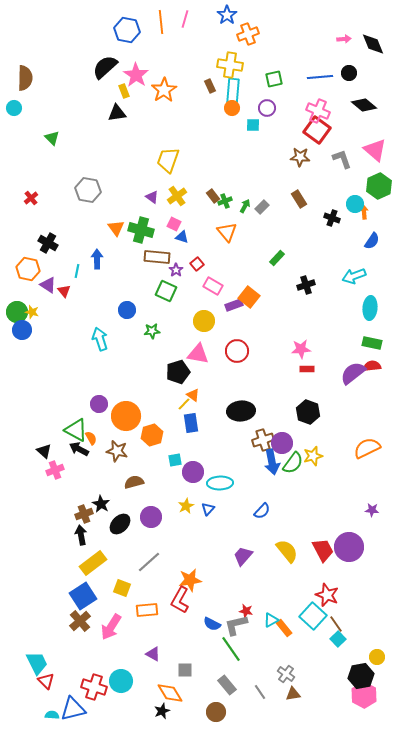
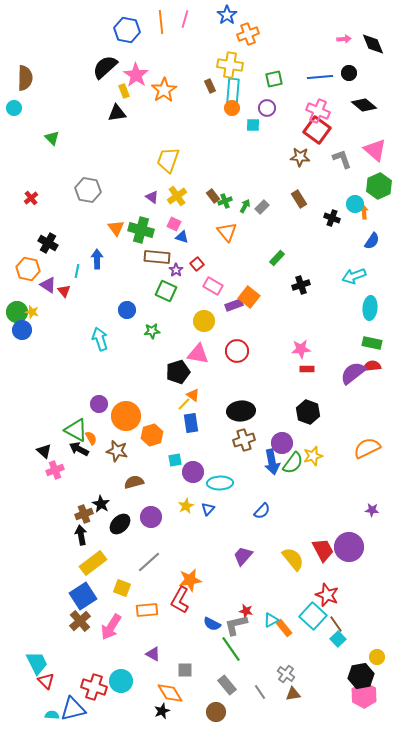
black cross at (306, 285): moved 5 px left
brown cross at (263, 440): moved 19 px left
yellow semicircle at (287, 551): moved 6 px right, 8 px down
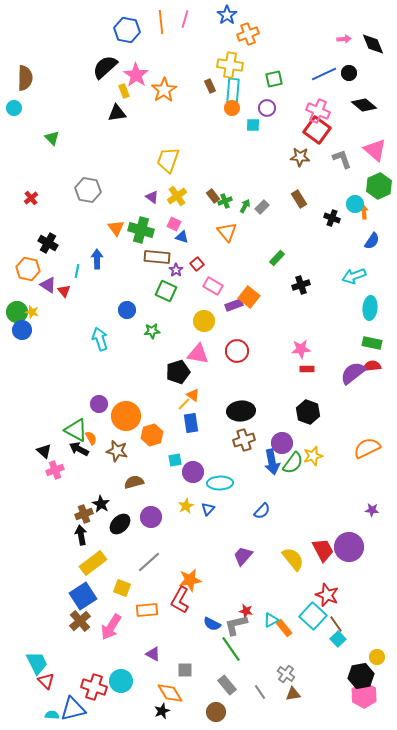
blue line at (320, 77): moved 4 px right, 3 px up; rotated 20 degrees counterclockwise
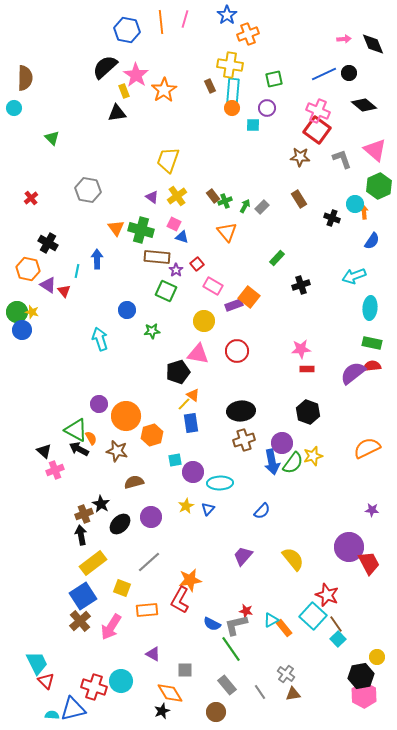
red trapezoid at (323, 550): moved 46 px right, 13 px down
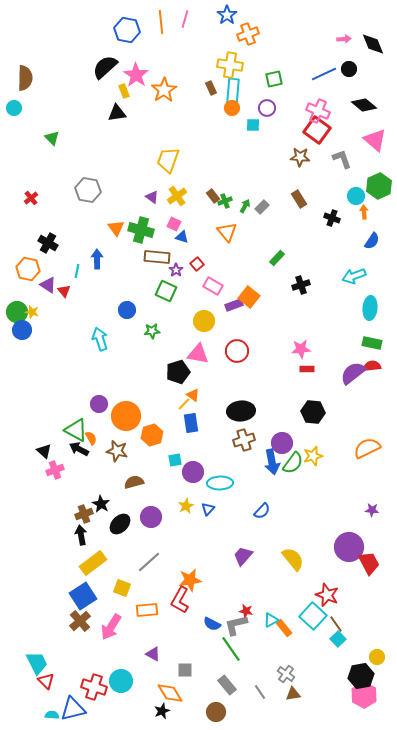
black circle at (349, 73): moved 4 px up
brown rectangle at (210, 86): moved 1 px right, 2 px down
pink triangle at (375, 150): moved 10 px up
cyan circle at (355, 204): moved 1 px right, 8 px up
black hexagon at (308, 412): moved 5 px right; rotated 15 degrees counterclockwise
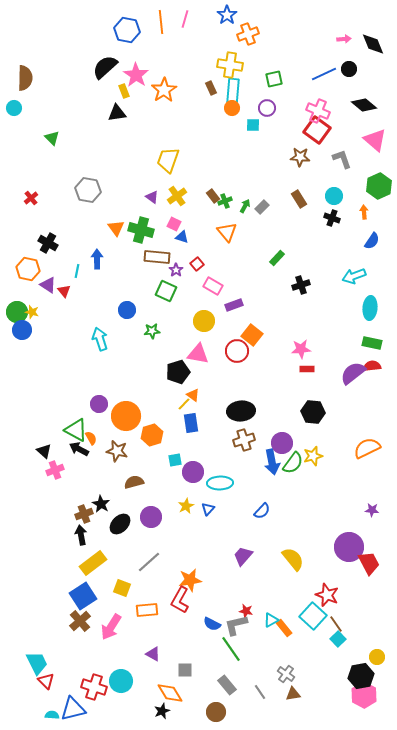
cyan circle at (356, 196): moved 22 px left
orange square at (249, 297): moved 3 px right, 38 px down
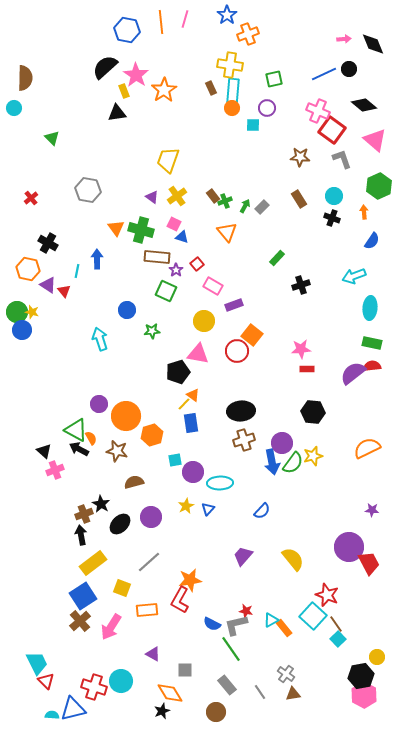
red square at (317, 130): moved 15 px right
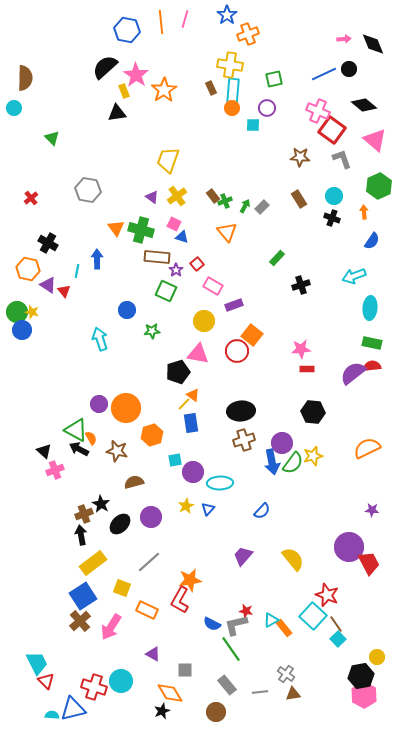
orange circle at (126, 416): moved 8 px up
orange rectangle at (147, 610): rotated 30 degrees clockwise
gray line at (260, 692): rotated 63 degrees counterclockwise
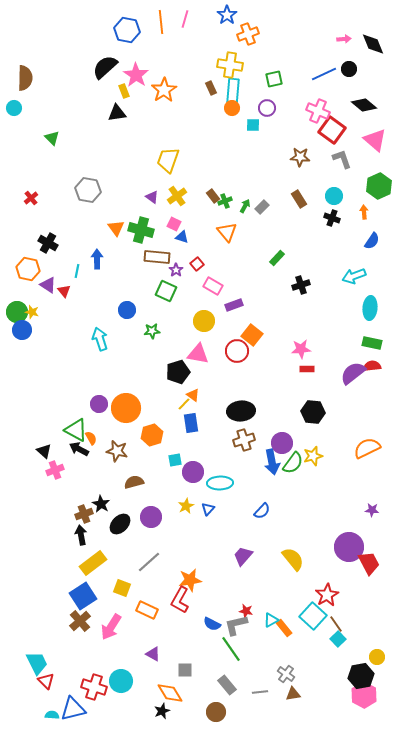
red star at (327, 595): rotated 20 degrees clockwise
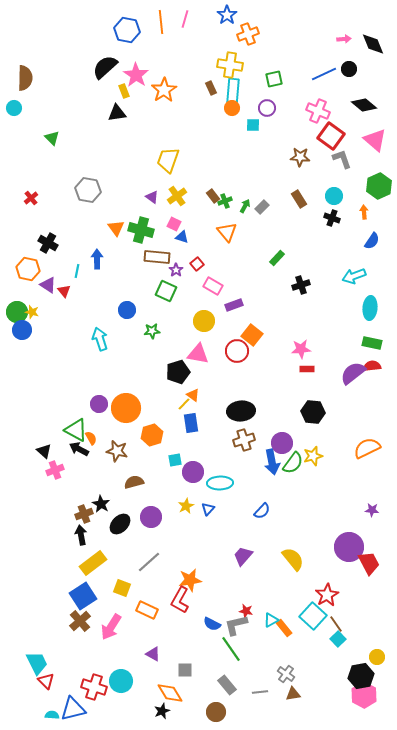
red square at (332, 130): moved 1 px left, 6 px down
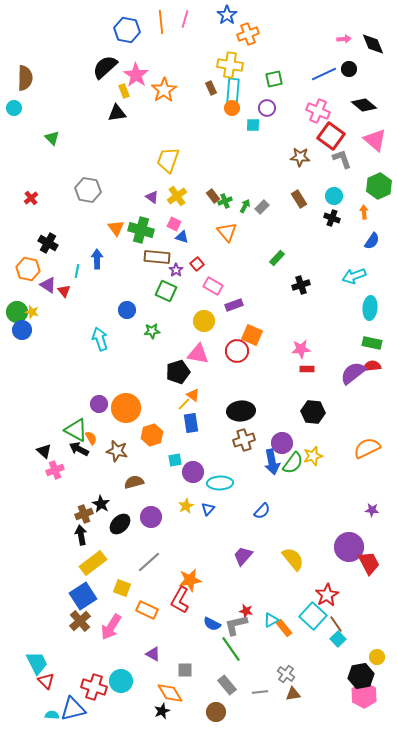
orange square at (252, 335): rotated 15 degrees counterclockwise
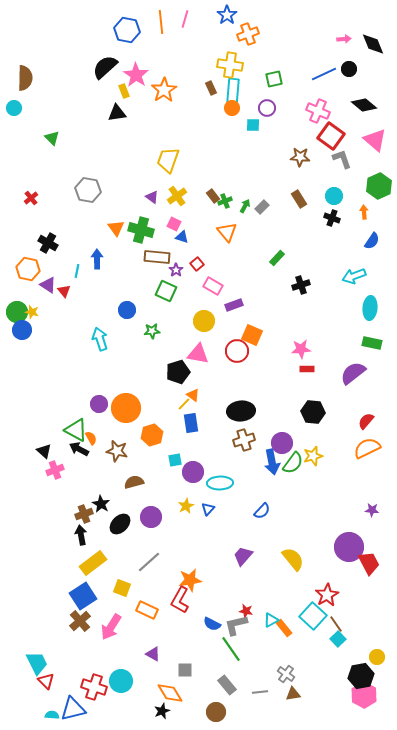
red semicircle at (372, 366): moved 6 px left, 55 px down; rotated 42 degrees counterclockwise
